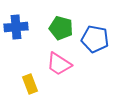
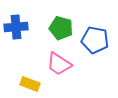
blue pentagon: moved 1 px down
yellow rectangle: rotated 48 degrees counterclockwise
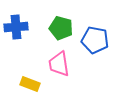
pink trapezoid: rotated 48 degrees clockwise
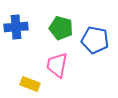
pink trapezoid: moved 2 px left, 1 px down; rotated 20 degrees clockwise
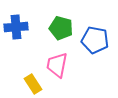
yellow rectangle: moved 3 px right; rotated 36 degrees clockwise
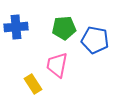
green pentagon: moved 3 px right; rotated 20 degrees counterclockwise
